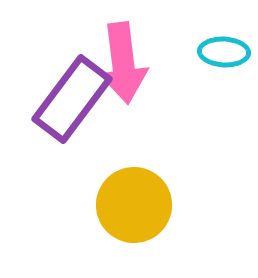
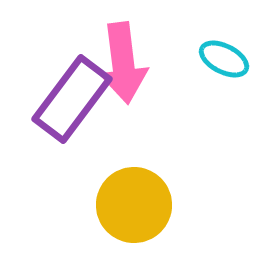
cyan ellipse: moved 7 px down; rotated 24 degrees clockwise
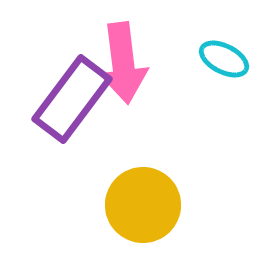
yellow circle: moved 9 px right
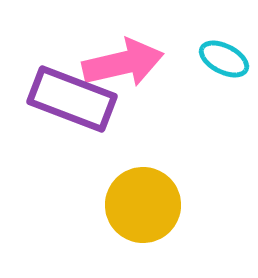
pink arrow: rotated 96 degrees counterclockwise
purple rectangle: rotated 74 degrees clockwise
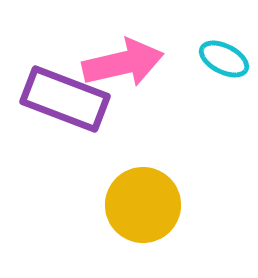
purple rectangle: moved 7 px left
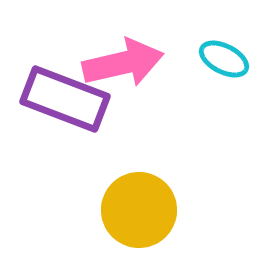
yellow circle: moved 4 px left, 5 px down
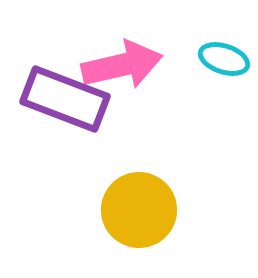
cyan ellipse: rotated 9 degrees counterclockwise
pink arrow: moved 1 px left, 2 px down
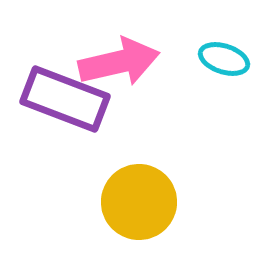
pink arrow: moved 3 px left, 3 px up
yellow circle: moved 8 px up
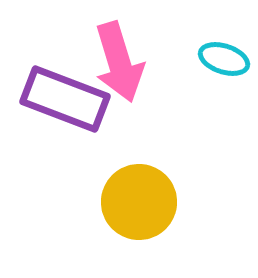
pink arrow: rotated 86 degrees clockwise
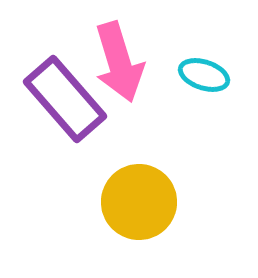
cyan ellipse: moved 20 px left, 16 px down
purple rectangle: rotated 28 degrees clockwise
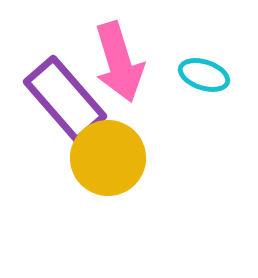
yellow circle: moved 31 px left, 44 px up
